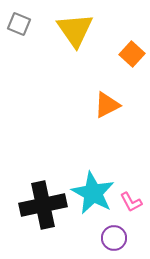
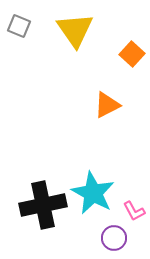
gray square: moved 2 px down
pink L-shape: moved 3 px right, 9 px down
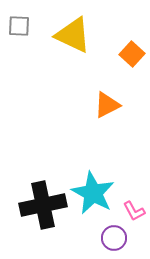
gray square: rotated 20 degrees counterclockwise
yellow triangle: moved 2 px left, 5 px down; rotated 30 degrees counterclockwise
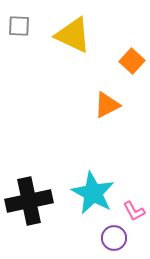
orange square: moved 7 px down
black cross: moved 14 px left, 4 px up
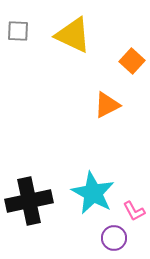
gray square: moved 1 px left, 5 px down
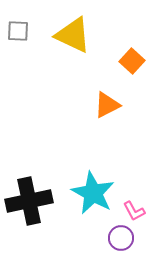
purple circle: moved 7 px right
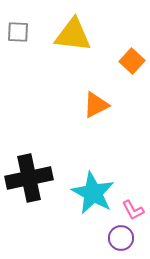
gray square: moved 1 px down
yellow triangle: rotated 18 degrees counterclockwise
orange triangle: moved 11 px left
black cross: moved 23 px up
pink L-shape: moved 1 px left, 1 px up
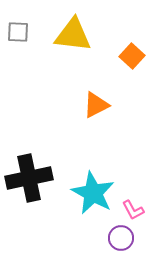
orange square: moved 5 px up
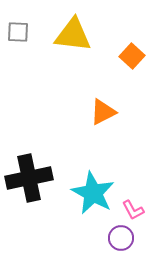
orange triangle: moved 7 px right, 7 px down
